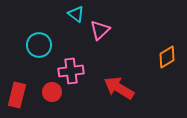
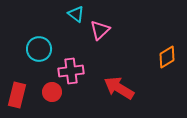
cyan circle: moved 4 px down
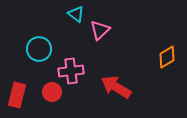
red arrow: moved 3 px left, 1 px up
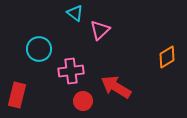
cyan triangle: moved 1 px left, 1 px up
red circle: moved 31 px right, 9 px down
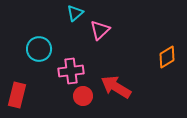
cyan triangle: rotated 42 degrees clockwise
red circle: moved 5 px up
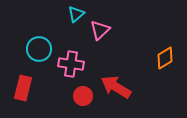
cyan triangle: moved 1 px right, 1 px down
orange diamond: moved 2 px left, 1 px down
pink cross: moved 7 px up; rotated 15 degrees clockwise
red rectangle: moved 6 px right, 7 px up
